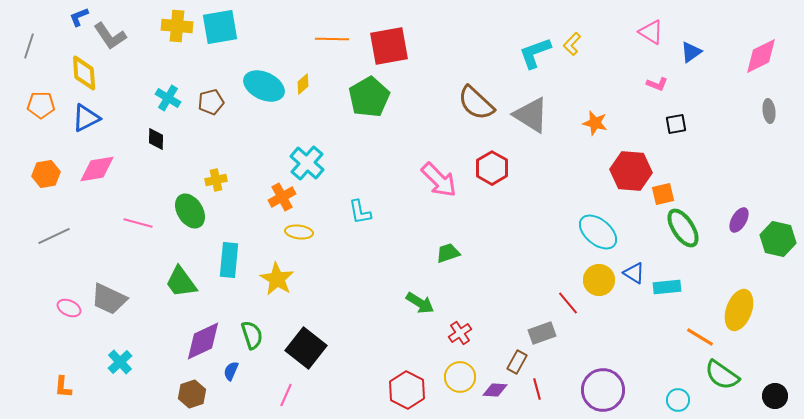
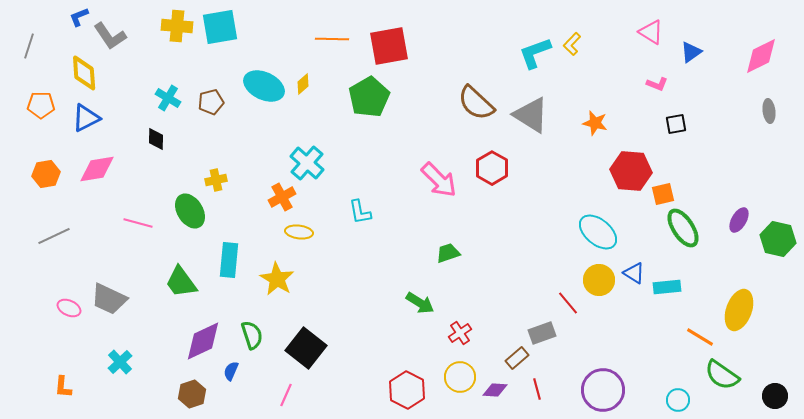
brown rectangle at (517, 362): moved 4 px up; rotated 20 degrees clockwise
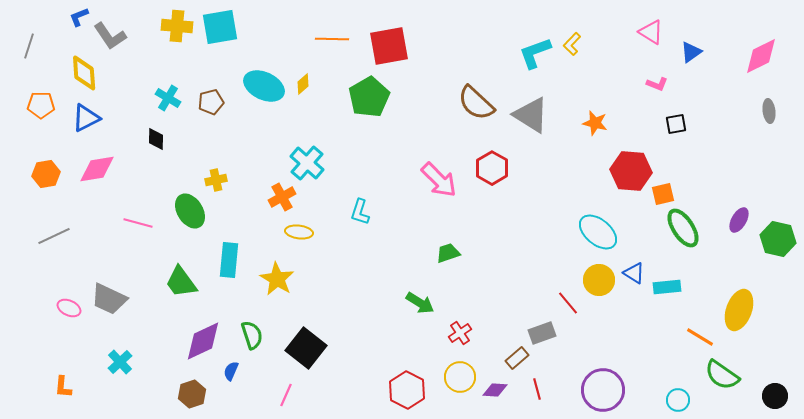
cyan L-shape at (360, 212): rotated 28 degrees clockwise
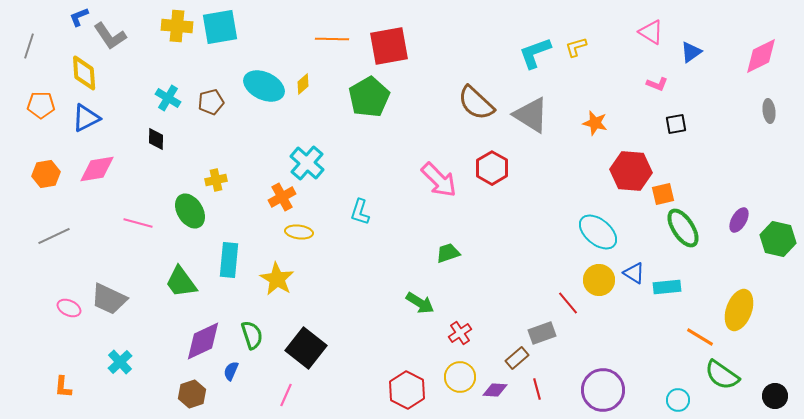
yellow L-shape at (572, 44): moved 4 px right, 3 px down; rotated 30 degrees clockwise
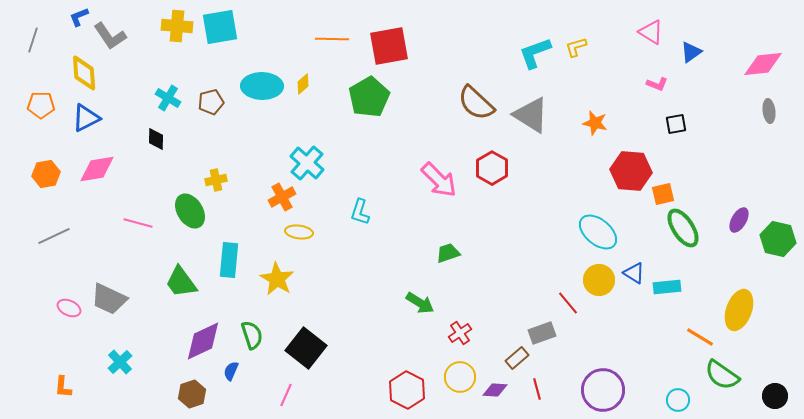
gray line at (29, 46): moved 4 px right, 6 px up
pink diamond at (761, 56): moved 2 px right, 8 px down; rotated 21 degrees clockwise
cyan ellipse at (264, 86): moved 2 px left; rotated 24 degrees counterclockwise
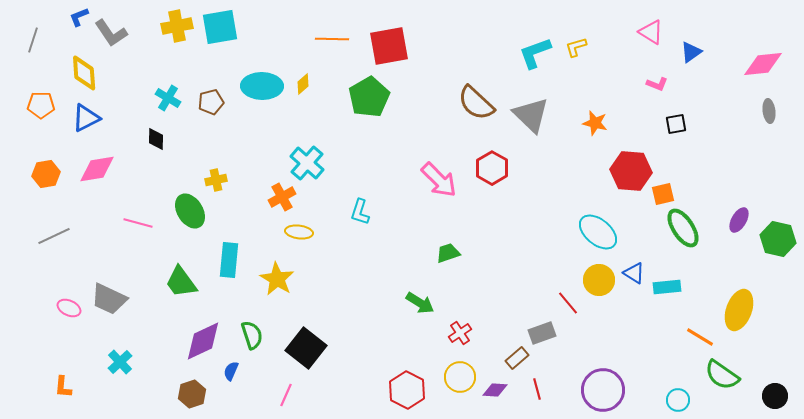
yellow cross at (177, 26): rotated 16 degrees counterclockwise
gray L-shape at (110, 36): moved 1 px right, 3 px up
gray triangle at (531, 115): rotated 12 degrees clockwise
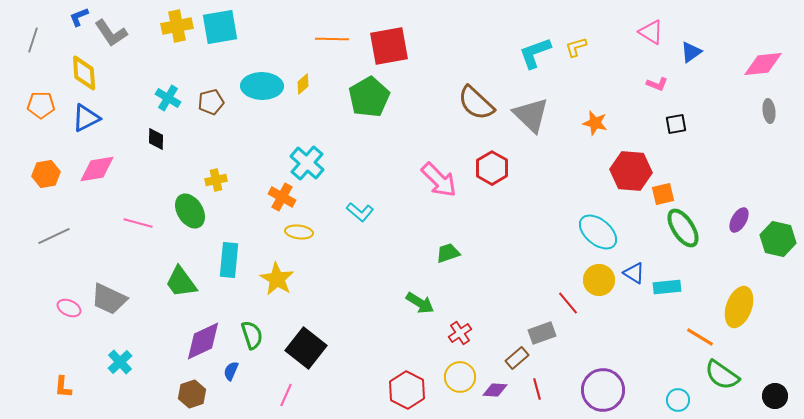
orange cross at (282, 197): rotated 32 degrees counterclockwise
cyan L-shape at (360, 212): rotated 68 degrees counterclockwise
yellow ellipse at (739, 310): moved 3 px up
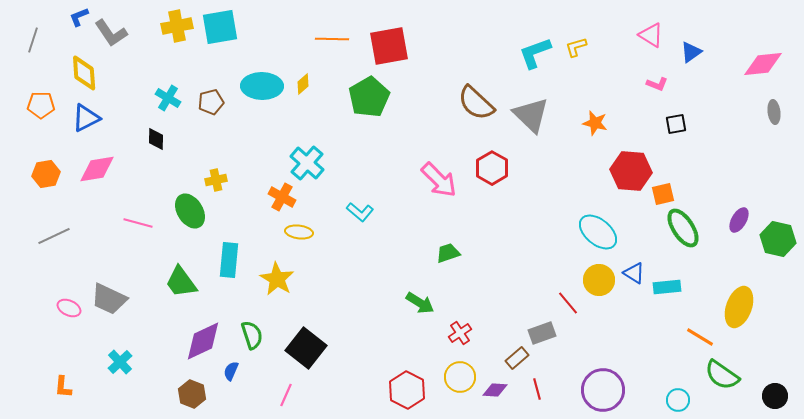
pink triangle at (651, 32): moved 3 px down
gray ellipse at (769, 111): moved 5 px right, 1 px down
brown hexagon at (192, 394): rotated 20 degrees counterclockwise
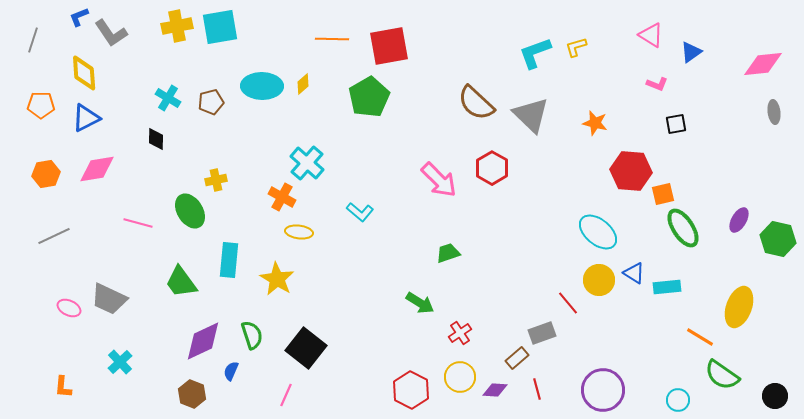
red hexagon at (407, 390): moved 4 px right
